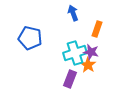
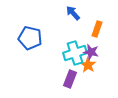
blue arrow: rotated 21 degrees counterclockwise
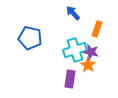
cyan cross: moved 3 px up
purple rectangle: rotated 12 degrees counterclockwise
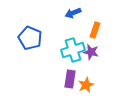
blue arrow: rotated 70 degrees counterclockwise
orange rectangle: moved 2 px left, 1 px down
blue pentagon: rotated 10 degrees clockwise
cyan cross: moved 2 px left
orange star: moved 2 px left, 20 px down; rotated 14 degrees clockwise
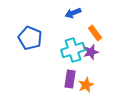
orange rectangle: moved 3 px down; rotated 56 degrees counterclockwise
purple star: rotated 28 degrees counterclockwise
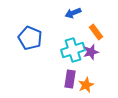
orange rectangle: moved 1 px right, 1 px up
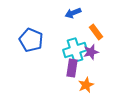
blue pentagon: moved 1 px right, 2 px down
cyan cross: moved 2 px right
purple rectangle: moved 2 px right, 11 px up
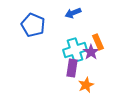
orange rectangle: moved 2 px right, 10 px down; rotated 14 degrees clockwise
blue pentagon: moved 2 px right, 15 px up
purple star: rotated 21 degrees counterclockwise
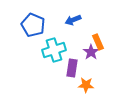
blue arrow: moved 7 px down
cyan cross: moved 21 px left
orange star: rotated 28 degrees clockwise
